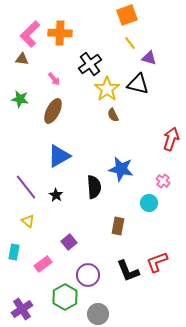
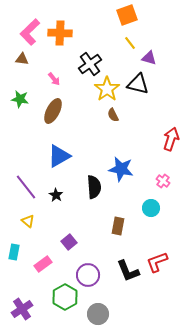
pink L-shape: moved 2 px up
cyan circle: moved 2 px right, 5 px down
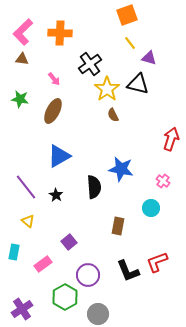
pink L-shape: moved 7 px left
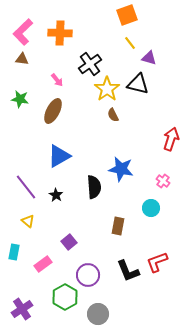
pink arrow: moved 3 px right, 1 px down
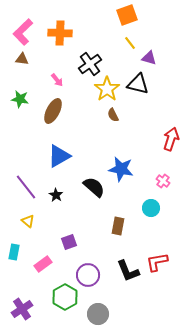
black semicircle: rotated 45 degrees counterclockwise
purple square: rotated 21 degrees clockwise
red L-shape: rotated 10 degrees clockwise
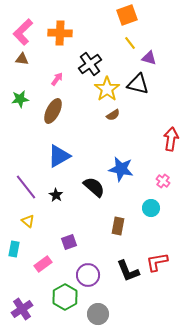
pink arrow: moved 1 px up; rotated 104 degrees counterclockwise
green star: rotated 18 degrees counterclockwise
brown semicircle: rotated 96 degrees counterclockwise
red arrow: rotated 10 degrees counterclockwise
cyan rectangle: moved 3 px up
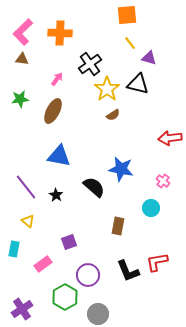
orange square: rotated 15 degrees clockwise
red arrow: moved 1 px left, 1 px up; rotated 105 degrees counterclockwise
blue triangle: rotated 40 degrees clockwise
